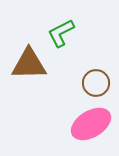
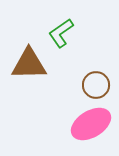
green L-shape: rotated 8 degrees counterclockwise
brown circle: moved 2 px down
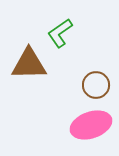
green L-shape: moved 1 px left
pink ellipse: moved 1 px down; rotated 12 degrees clockwise
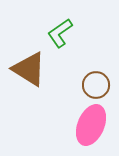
brown triangle: moved 5 px down; rotated 33 degrees clockwise
pink ellipse: rotated 48 degrees counterclockwise
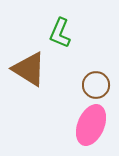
green L-shape: rotated 32 degrees counterclockwise
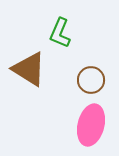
brown circle: moved 5 px left, 5 px up
pink ellipse: rotated 9 degrees counterclockwise
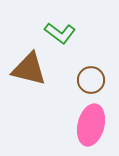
green L-shape: rotated 76 degrees counterclockwise
brown triangle: rotated 18 degrees counterclockwise
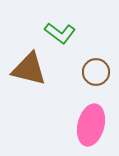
brown circle: moved 5 px right, 8 px up
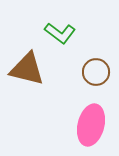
brown triangle: moved 2 px left
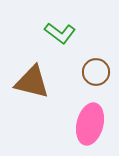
brown triangle: moved 5 px right, 13 px down
pink ellipse: moved 1 px left, 1 px up
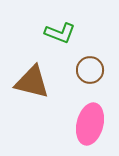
green L-shape: rotated 16 degrees counterclockwise
brown circle: moved 6 px left, 2 px up
